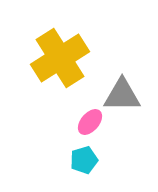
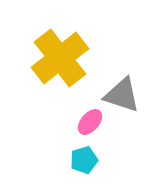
yellow cross: rotated 6 degrees counterclockwise
gray triangle: rotated 18 degrees clockwise
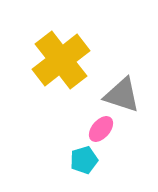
yellow cross: moved 1 px right, 2 px down
pink ellipse: moved 11 px right, 7 px down
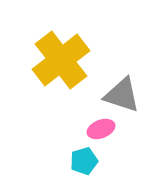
pink ellipse: rotated 28 degrees clockwise
cyan pentagon: moved 1 px down
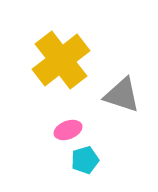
pink ellipse: moved 33 px left, 1 px down
cyan pentagon: moved 1 px right, 1 px up
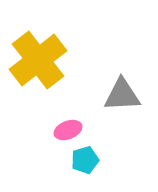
yellow cross: moved 23 px left
gray triangle: rotated 21 degrees counterclockwise
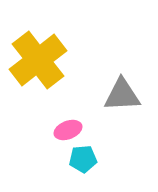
cyan pentagon: moved 2 px left, 1 px up; rotated 12 degrees clockwise
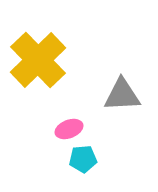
yellow cross: rotated 6 degrees counterclockwise
pink ellipse: moved 1 px right, 1 px up
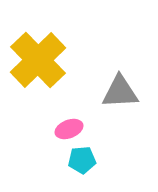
gray triangle: moved 2 px left, 3 px up
cyan pentagon: moved 1 px left, 1 px down
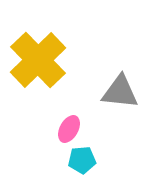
gray triangle: rotated 9 degrees clockwise
pink ellipse: rotated 40 degrees counterclockwise
